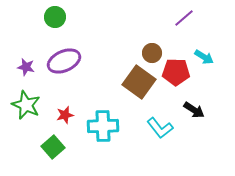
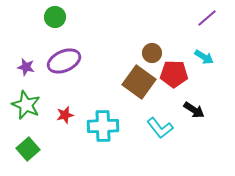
purple line: moved 23 px right
red pentagon: moved 2 px left, 2 px down
green square: moved 25 px left, 2 px down
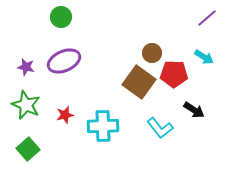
green circle: moved 6 px right
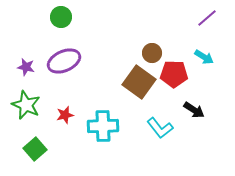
green square: moved 7 px right
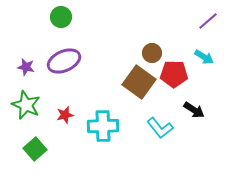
purple line: moved 1 px right, 3 px down
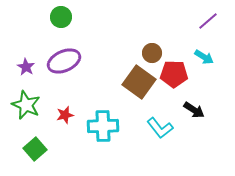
purple star: rotated 18 degrees clockwise
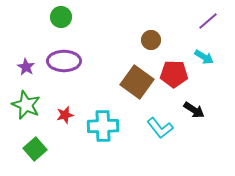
brown circle: moved 1 px left, 13 px up
purple ellipse: rotated 24 degrees clockwise
brown square: moved 2 px left
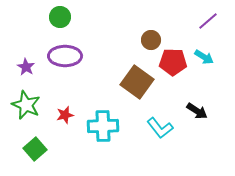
green circle: moved 1 px left
purple ellipse: moved 1 px right, 5 px up
red pentagon: moved 1 px left, 12 px up
black arrow: moved 3 px right, 1 px down
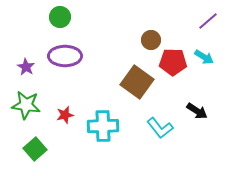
green star: rotated 16 degrees counterclockwise
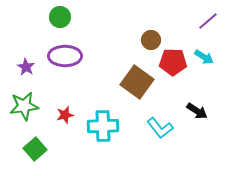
green star: moved 2 px left, 1 px down; rotated 16 degrees counterclockwise
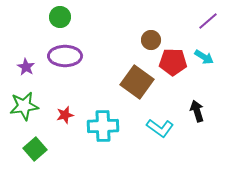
black arrow: rotated 140 degrees counterclockwise
cyan L-shape: rotated 16 degrees counterclockwise
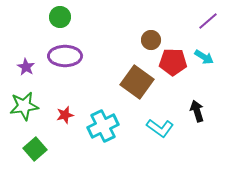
cyan cross: rotated 24 degrees counterclockwise
